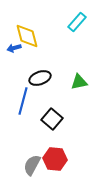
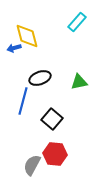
red hexagon: moved 5 px up
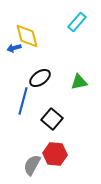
black ellipse: rotated 15 degrees counterclockwise
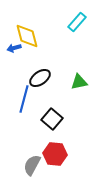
blue line: moved 1 px right, 2 px up
